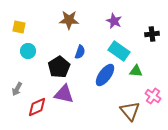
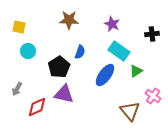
purple star: moved 2 px left, 3 px down
green triangle: rotated 40 degrees counterclockwise
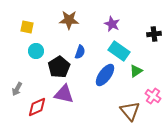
yellow square: moved 8 px right
black cross: moved 2 px right
cyan circle: moved 8 px right
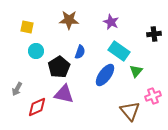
purple star: moved 1 px left, 2 px up
green triangle: rotated 16 degrees counterclockwise
pink cross: rotated 35 degrees clockwise
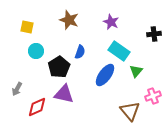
brown star: rotated 18 degrees clockwise
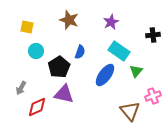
purple star: rotated 21 degrees clockwise
black cross: moved 1 px left, 1 px down
gray arrow: moved 4 px right, 1 px up
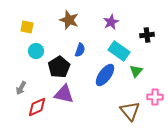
black cross: moved 6 px left
blue semicircle: moved 2 px up
pink cross: moved 2 px right, 1 px down; rotated 21 degrees clockwise
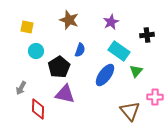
purple triangle: moved 1 px right
red diamond: moved 1 px right, 2 px down; rotated 65 degrees counterclockwise
